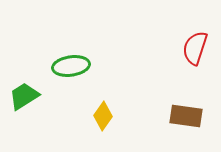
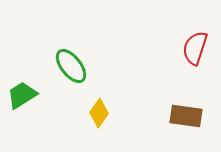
green ellipse: rotated 60 degrees clockwise
green trapezoid: moved 2 px left, 1 px up
yellow diamond: moved 4 px left, 3 px up
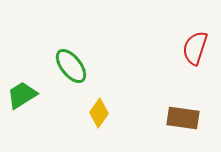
brown rectangle: moved 3 px left, 2 px down
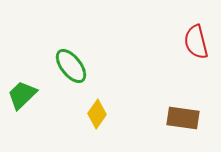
red semicircle: moved 1 px right, 6 px up; rotated 32 degrees counterclockwise
green trapezoid: rotated 12 degrees counterclockwise
yellow diamond: moved 2 px left, 1 px down
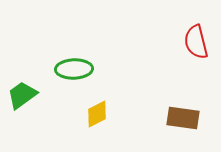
green ellipse: moved 3 px right, 3 px down; rotated 54 degrees counterclockwise
green trapezoid: rotated 8 degrees clockwise
yellow diamond: rotated 28 degrees clockwise
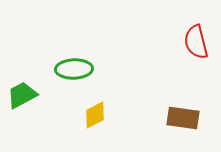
green trapezoid: rotated 8 degrees clockwise
yellow diamond: moved 2 px left, 1 px down
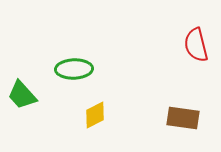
red semicircle: moved 3 px down
green trapezoid: rotated 104 degrees counterclockwise
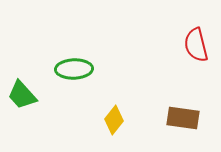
yellow diamond: moved 19 px right, 5 px down; rotated 24 degrees counterclockwise
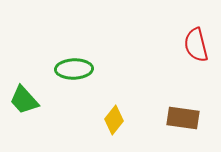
green trapezoid: moved 2 px right, 5 px down
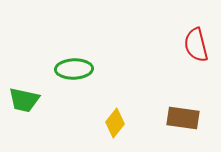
green trapezoid: rotated 36 degrees counterclockwise
yellow diamond: moved 1 px right, 3 px down
